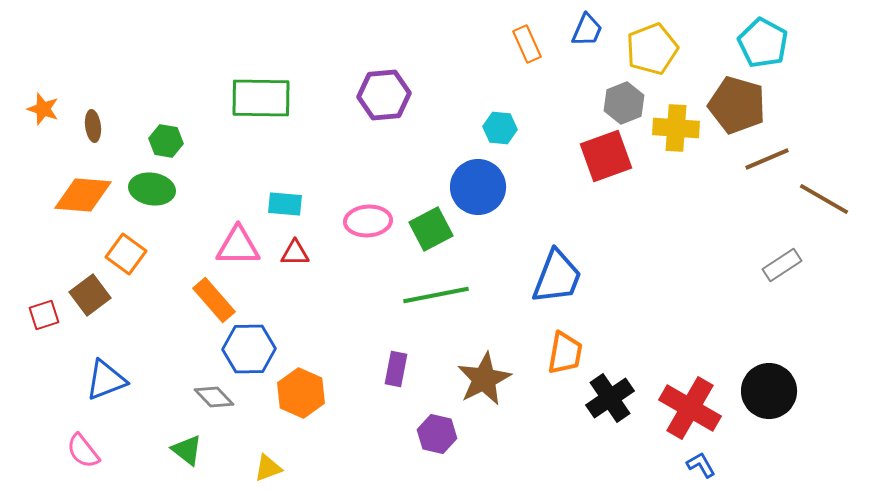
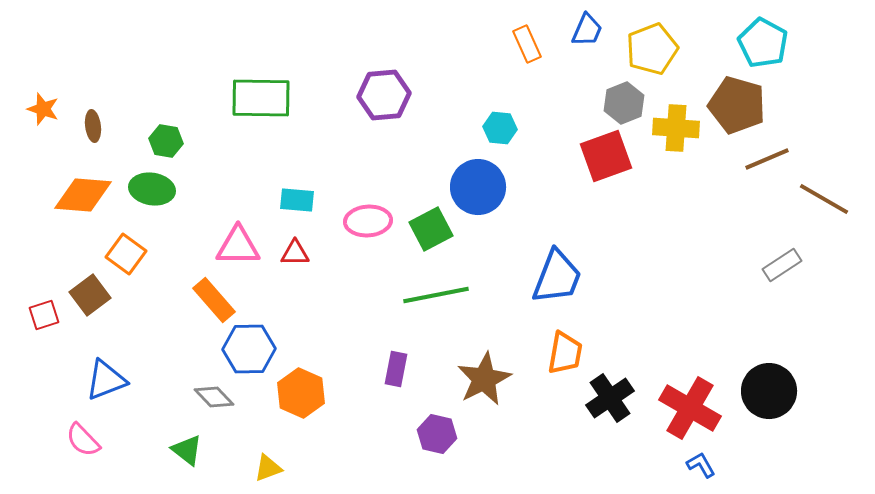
cyan rectangle at (285, 204): moved 12 px right, 4 px up
pink semicircle at (83, 451): moved 11 px up; rotated 6 degrees counterclockwise
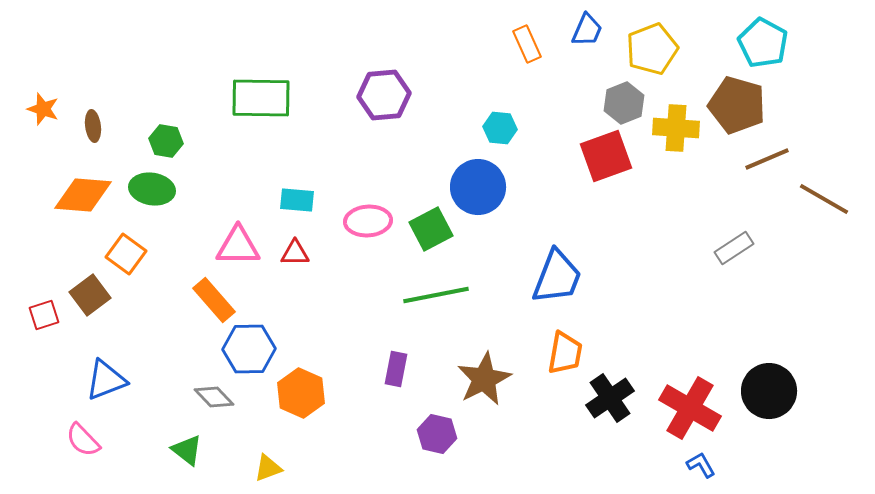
gray rectangle at (782, 265): moved 48 px left, 17 px up
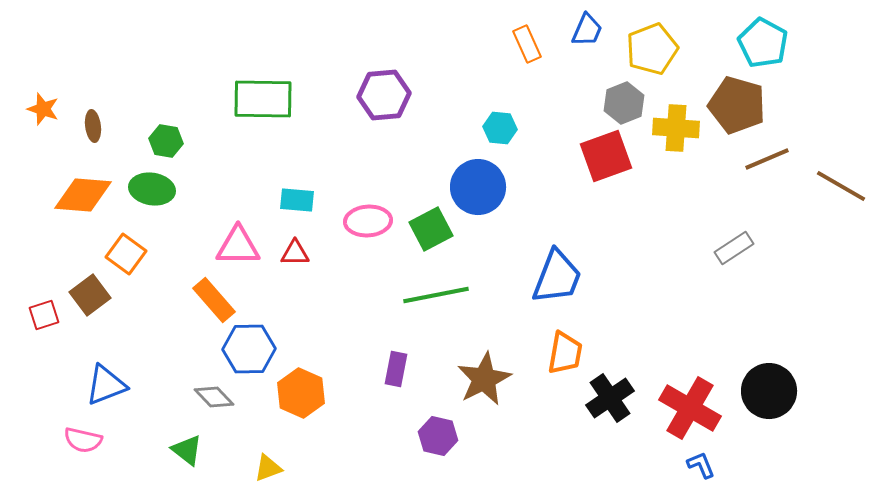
green rectangle at (261, 98): moved 2 px right, 1 px down
brown line at (824, 199): moved 17 px right, 13 px up
blue triangle at (106, 380): moved 5 px down
purple hexagon at (437, 434): moved 1 px right, 2 px down
pink semicircle at (83, 440): rotated 33 degrees counterclockwise
blue L-shape at (701, 465): rotated 8 degrees clockwise
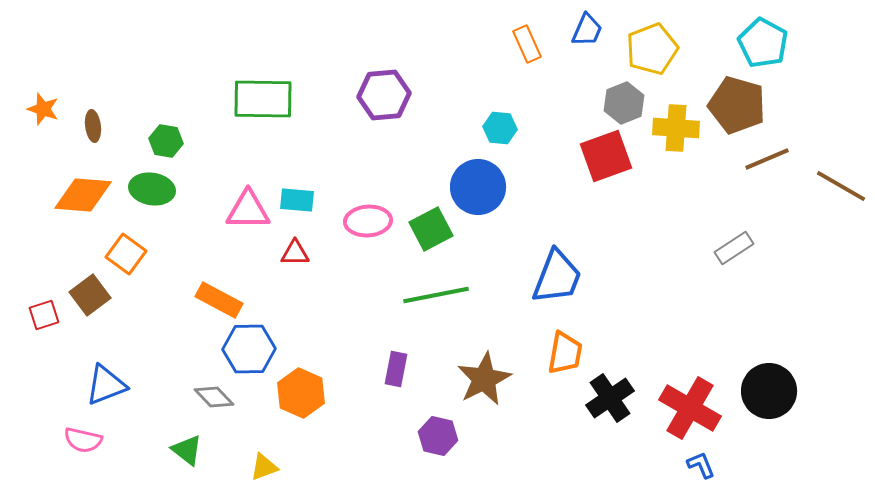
pink triangle at (238, 246): moved 10 px right, 36 px up
orange rectangle at (214, 300): moved 5 px right; rotated 21 degrees counterclockwise
yellow triangle at (268, 468): moved 4 px left, 1 px up
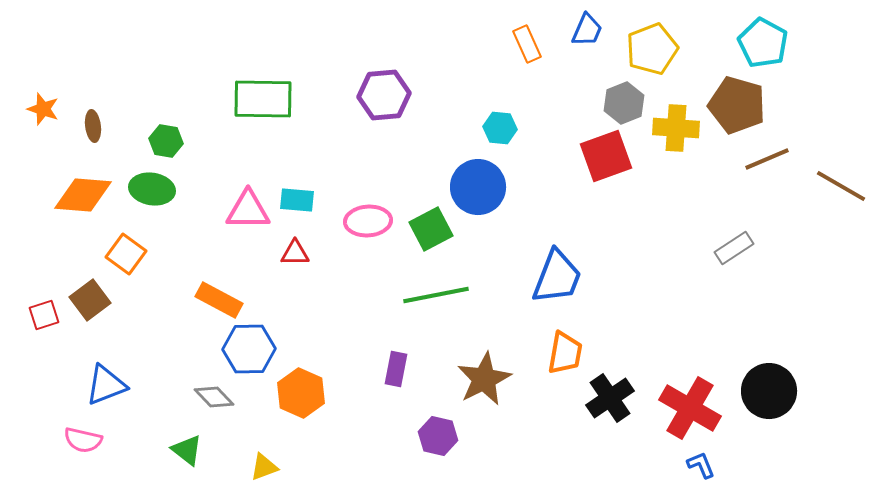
brown square at (90, 295): moved 5 px down
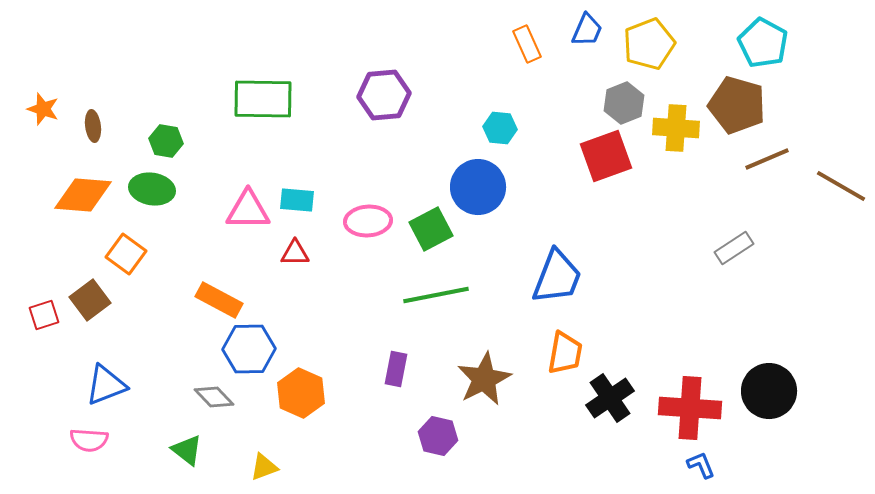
yellow pentagon at (652, 49): moved 3 px left, 5 px up
red cross at (690, 408): rotated 26 degrees counterclockwise
pink semicircle at (83, 440): moved 6 px right; rotated 9 degrees counterclockwise
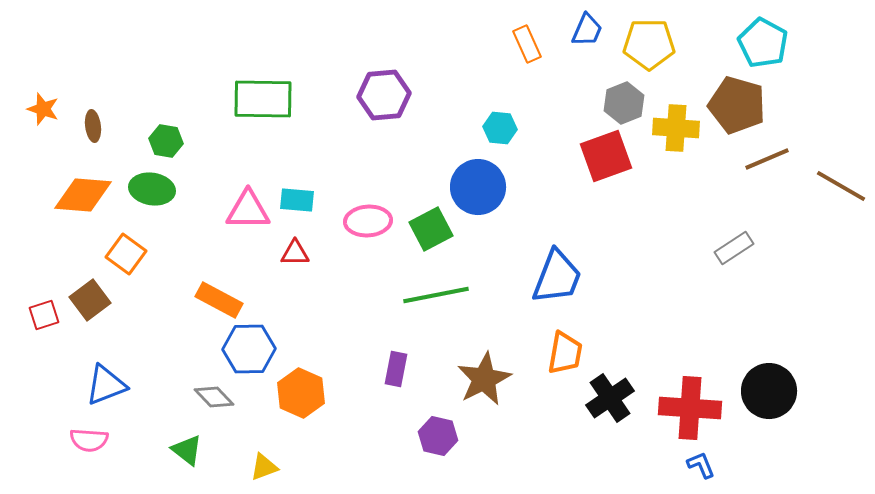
yellow pentagon at (649, 44): rotated 21 degrees clockwise
